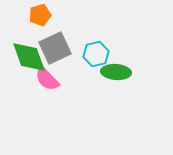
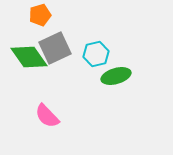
green diamond: rotated 15 degrees counterclockwise
green ellipse: moved 4 px down; rotated 20 degrees counterclockwise
pink semicircle: moved 37 px down
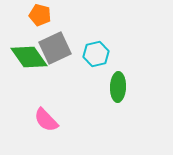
orange pentagon: rotated 30 degrees clockwise
green ellipse: moved 2 px right, 11 px down; rotated 72 degrees counterclockwise
pink semicircle: moved 1 px left, 4 px down
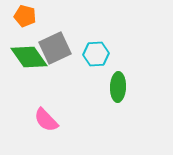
orange pentagon: moved 15 px left, 1 px down
cyan hexagon: rotated 10 degrees clockwise
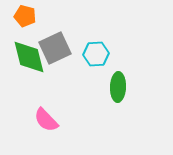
green diamond: rotated 21 degrees clockwise
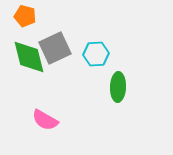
pink semicircle: moved 1 px left; rotated 16 degrees counterclockwise
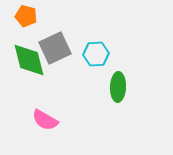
orange pentagon: moved 1 px right
green diamond: moved 3 px down
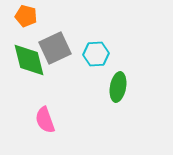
green ellipse: rotated 8 degrees clockwise
pink semicircle: rotated 40 degrees clockwise
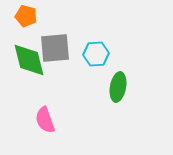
gray square: rotated 20 degrees clockwise
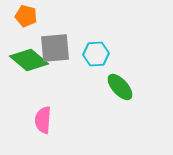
green diamond: rotated 36 degrees counterclockwise
green ellipse: moved 2 px right; rotated 52 degrees counterclockwise
pink semicircle: moved 2 px left; rotated 24 degrees clockwise
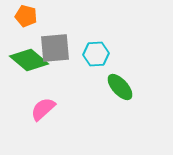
pink semicircle: moved 11 px up; rotated 44 degrees clockwise
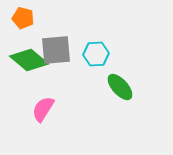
orange pentagon: moved 3 px left, 2 px down
gray square: moved 1 px right, 2 px down
pink semicircle: rotated 16 degrees counterclockwise
